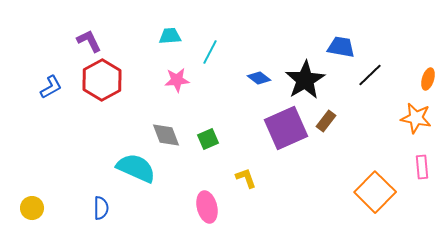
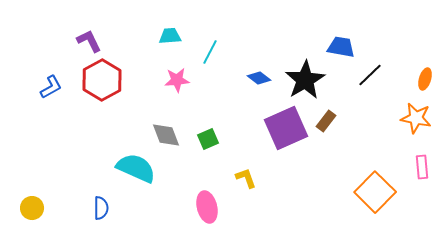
orange ellipse: moved 3 px left
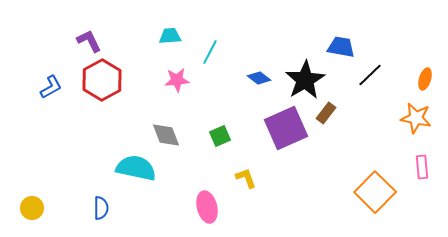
brown rectangle: moved 8 px up
green square: moved 12 px right, 3 px up
cyan semicircle: rotated 12 degrees counterclockwise
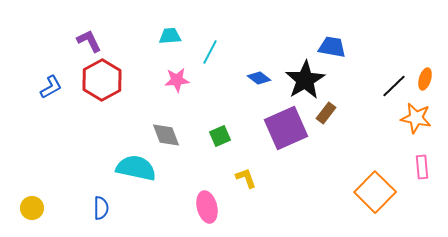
blue trapezoid: moved 9 px left
black line: moved 24 px right, 11 px down
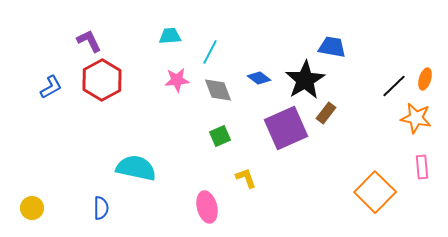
gray diamond: moved 52 px right, 45 px up
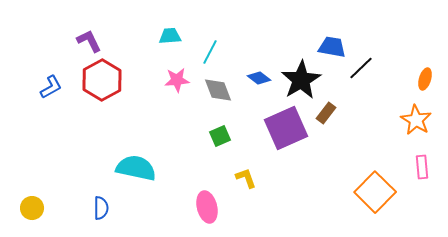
black star: moved 4 px left
black line: moved 33 px left, 18 px up
orange star: moved 2 px down; rotated 20 degrees clockwise
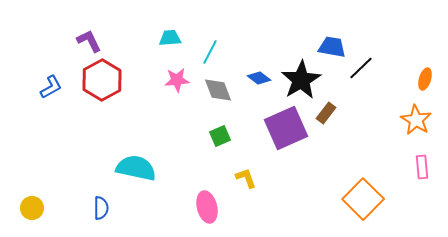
cyan trapezoid: moved 2 px down
orange square: moved 12 px left, 7 px down
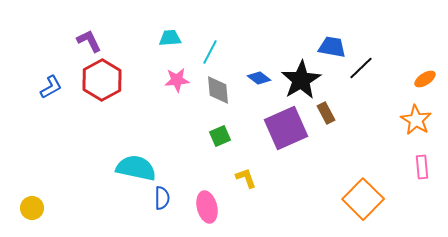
orange ellipse: rotated 40 degrees clockwise
gray diamond: rotated 16 degrees clockwise
brown rectangle: rotated 65 degrees counterclockwise
blue semicircle: moved 61 px right, 10 px up
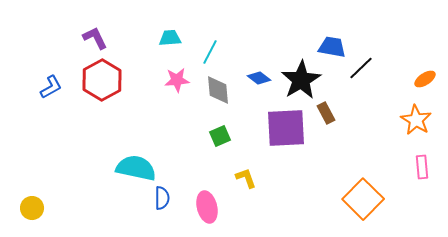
purple L-shape: moved 6 px right, 3 px up
purple square: rotated 21 degrees clockwise
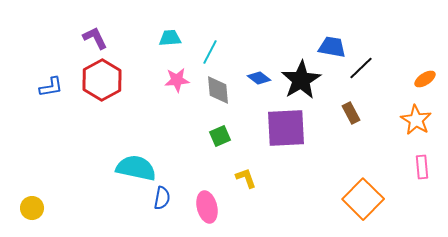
blue L-shape: rotated 20 degrees clockwise
brown rectangle: moved 25 px right
blue semicircle: rotated 10 degrees clockwise
